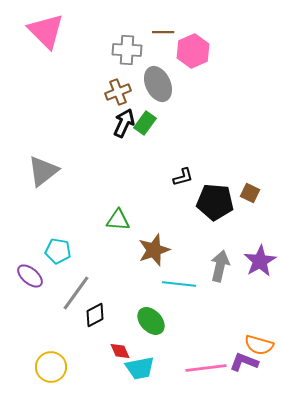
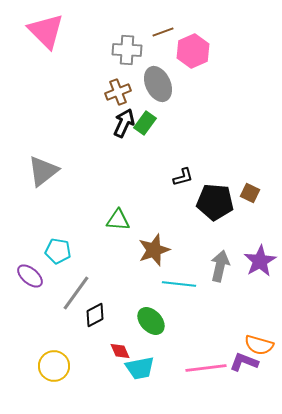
brown line: rotated 20 degrees counterclockwise
yellow circle: moved 3 px right, 1 px up
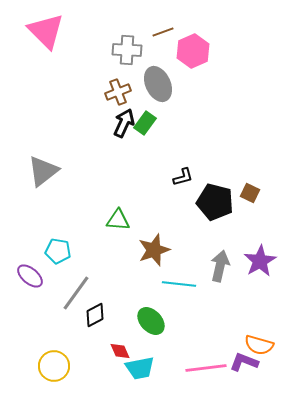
black pentagon: rotated 9 degrees clockwise
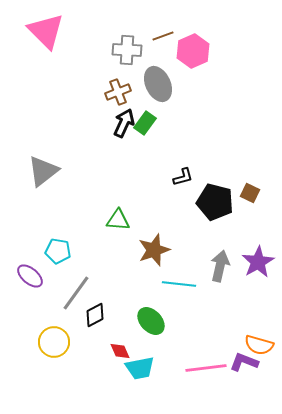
brown line: moved 4 px down
purple star: moved 2 px left, 1 px down
yellow circle: moved 24 px up
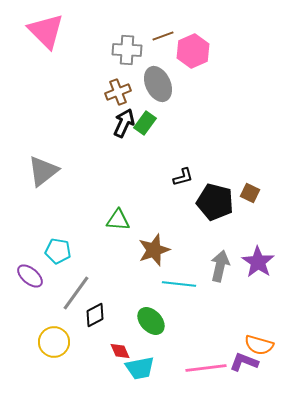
purple star: rotated 8 degrees counterclockwise
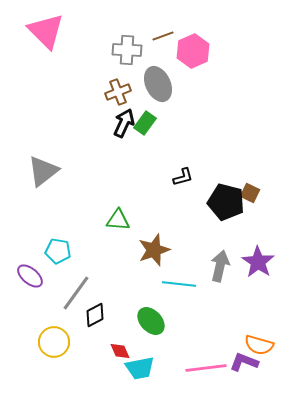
black pentagon: moved 11 px right
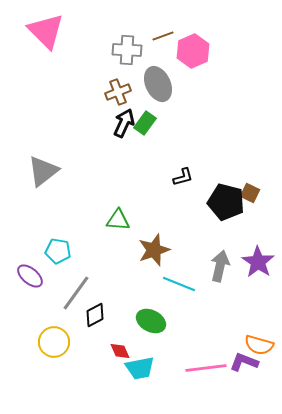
cyan line: rotated 16 degrees clockwise
green ellipse: rotated 20 degrees counterclockwise
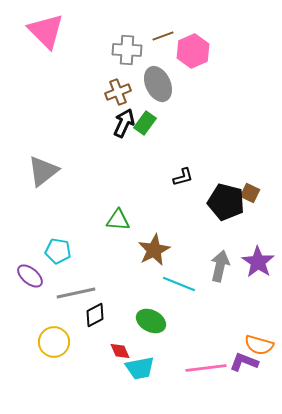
brown star: rotated 8 degrees counterclockwise
gray line: rotated 42 degrees clockwise
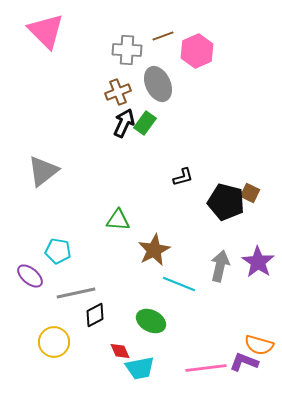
pink hexagon: moved 4 px right
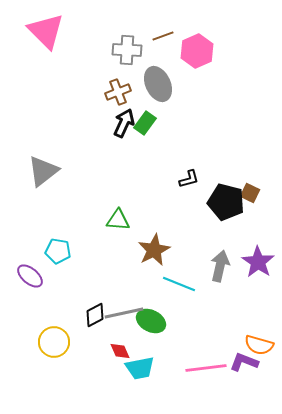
black L-shape: moved 6 px right, 2 px down
gray line: moved 48 px right, 20 px down
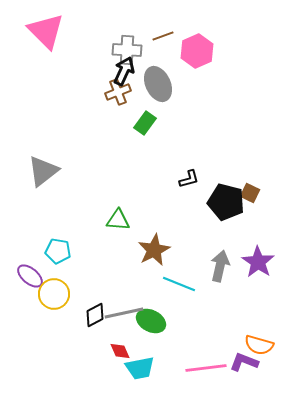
black arrow: moved 52 px up
yellow circle: moved 48 px up
